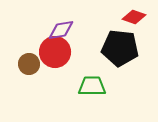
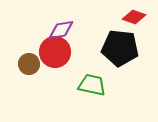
green trapezoid: moved 1 px up; rotated 12 degrees clockwise
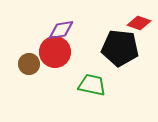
red diamond: moved 5 px right, 6 px down
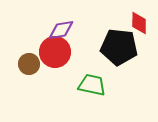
red diamond: rotated 70 degrees clockwise
black pentagon: moved 1 px left, 1 px up
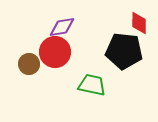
purple diamond: moved 1 px right, 3 px up
black pentagon: moved 5 px right, 4 px down
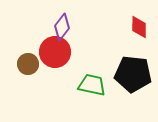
red diamond: moved 4 px down
purple diamond: rotated 44 degrees counterclockwise
black pentagon: moved 9 px right, 23 px down
brown circle: moved 1 px left
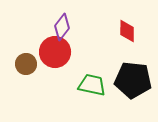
red diamond: moved 12 px left, 4 px down
brown circle: moved 2 px left
black pentagon: moved 6 px down
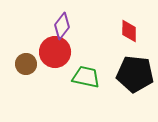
purple diamond: moved 1 px up
red diamond: moved 2 px right
black pentagon: moved 2 px right, 6 px up
green trapezoid: moved 6 px left, 8 px up
